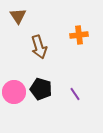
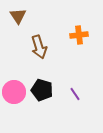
black pentagon: moved 1 px right, 1 px down
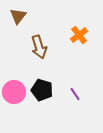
brown triangle: rotated 12 degrees clockwise
orange cross: rotated 30 degrees counterclockwise
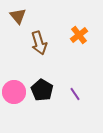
brown triangle: rotated 18 degrees counterclockwise
brown arrow: moved 4 px up
black pentagon: rotated 15 degrees clockwise
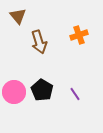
orange cross: rotated 18 degrees clockwise
brown arrow: moved 1 px up
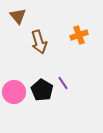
purple line: moved 12 px left, 11 px up
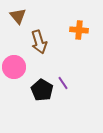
orange cross: moved 5 px up; rotated 24 degrees clockwise
pink circle: moved 25 px up
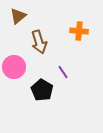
brown triangle: rotated 30 degrees clockwise
orange cross: moved 1 px down
purple line: moved 11 px up
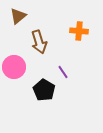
black pentagon: moved 2 px right
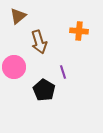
purple line: rotated 16 degrees clockwise
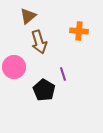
brown triangle: moved 10 px right
purple line: moved 2 px down
